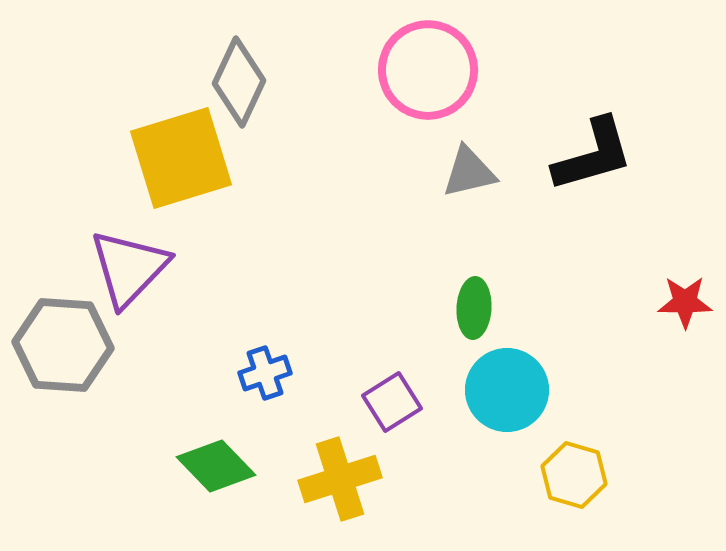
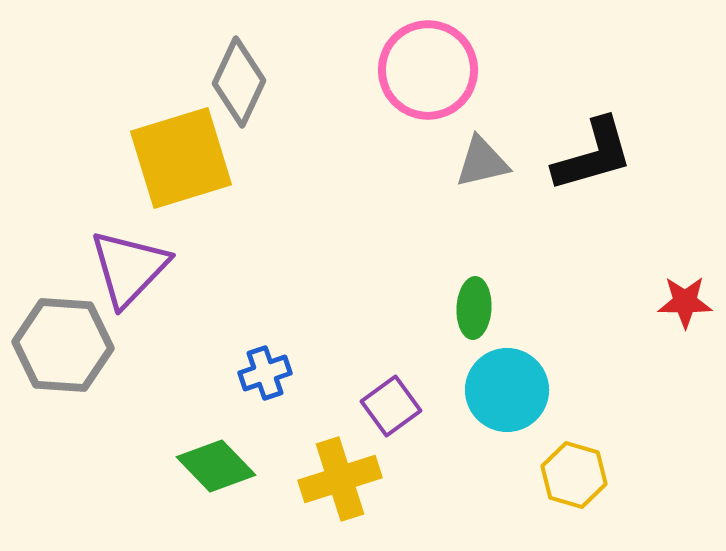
gray triangle: moved 13 px right, 10 px up
purple square: moved 1 px left, 4 px down; rotated 4 degrees counterclockwise
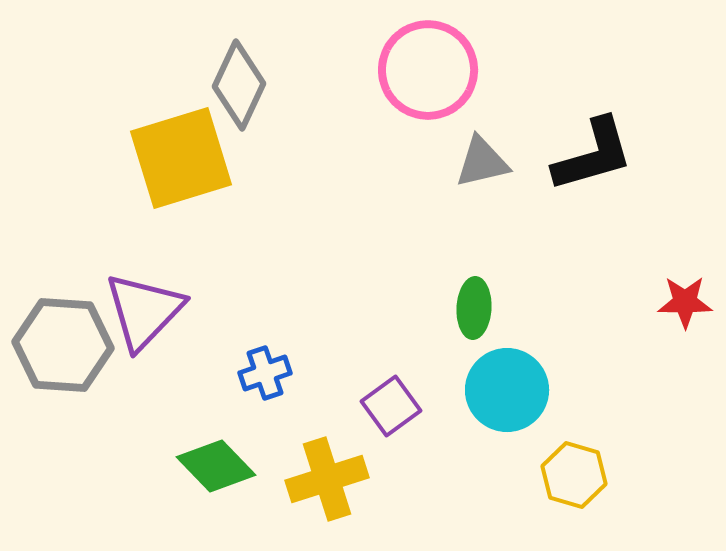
gray diamond: moved 3 px down
purple triangle: moved 15 px right, 43 px down
yellow cross: moved 13 px left
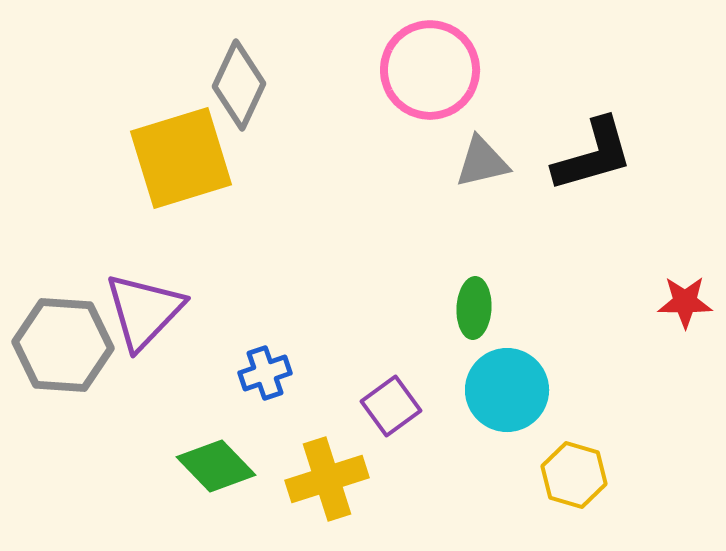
pink circle: moved 2 px right
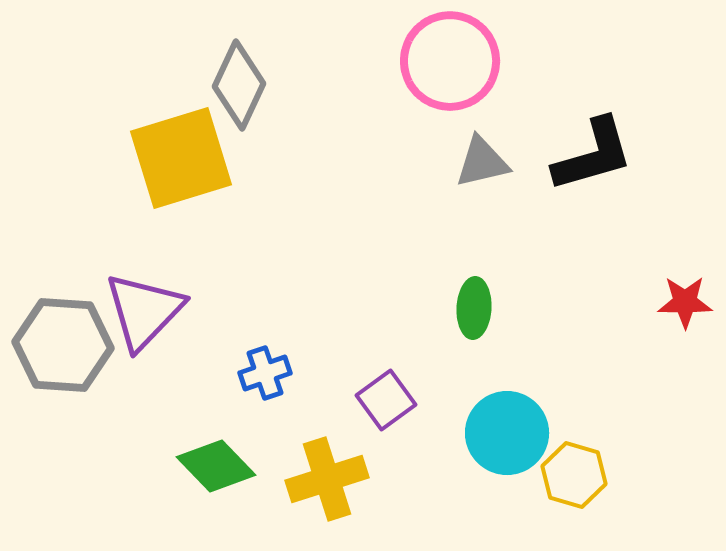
pink circle: moved 20 px right, 9 px up
cyan circle: moved 43 px down
purple square: moved 5 px left, 6 px up
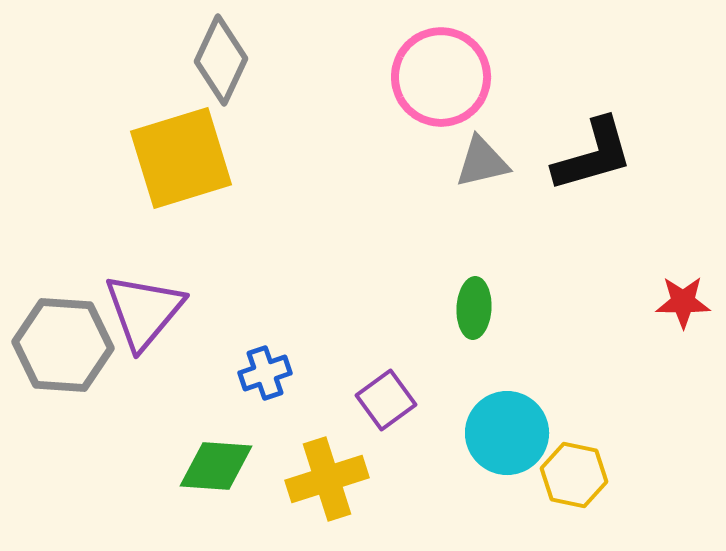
pink circle: moved 9 px left, 16 px down
gray diamond: moved 18 px left, 25 px up
red star: moved 2 px left
purple triangle: rotated 4 degrees counterclockwise
green diamond: rotated 42 degrees counterclockwise
yellow hexagon: rotated 4 degrees counterclockwise
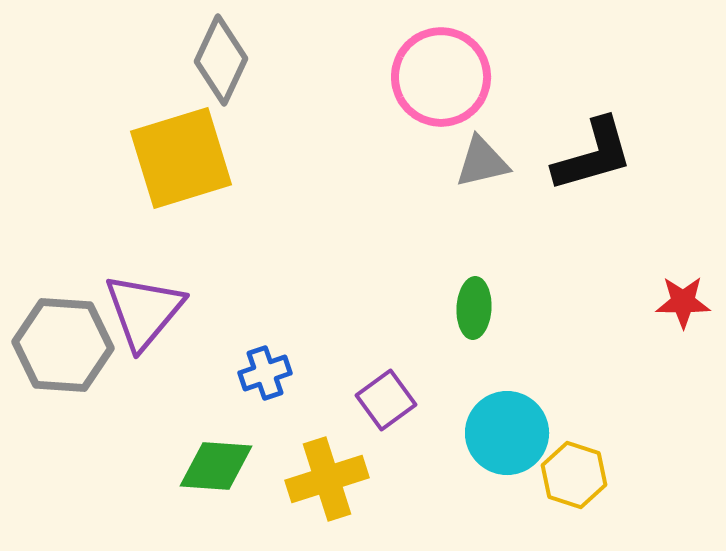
yellow hexagon: rotated 6 degrees clockwise
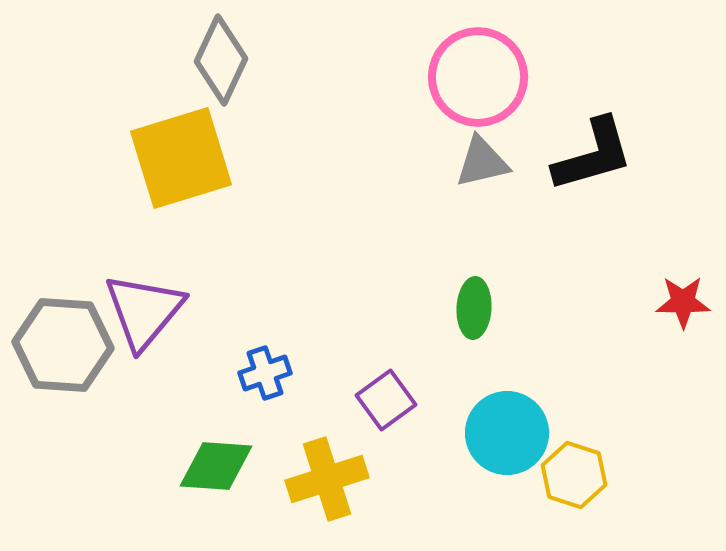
pink circle: moved 37 px right
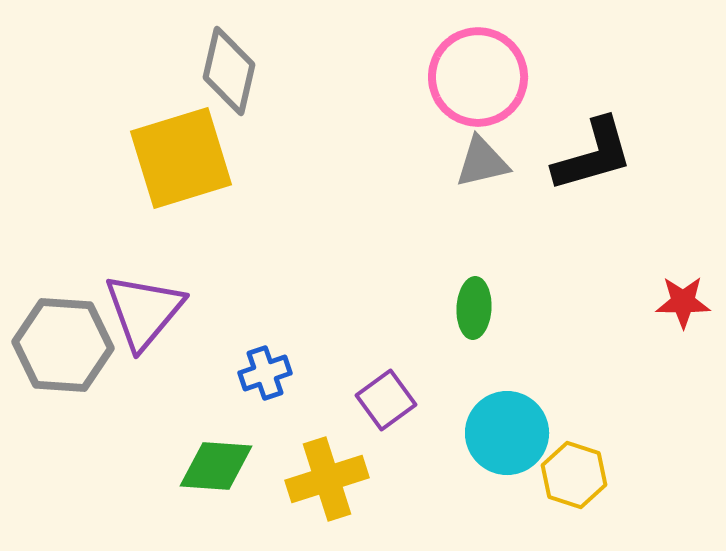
gray diamond: moved 8 px right, 11 px down; rotated 12 degrees counterclockwise
